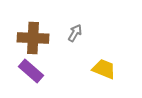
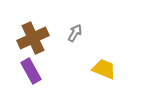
brown cross: rotated 28 degrees counterclockwise
purple rectangle: rotated 20 degrees clockwise
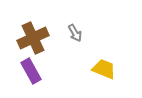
gray arrow: rotated 120 degrees clockwise
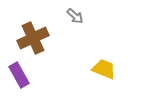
gray arrow: moved 17 px up; rotated 18 degrees counterclockwise
purple rectangle: moved 12 px left, 4 px down
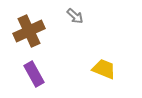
brown cross: moved 4 px left, 7 px up
purple rectangle: moved 15 px right, 1 px up
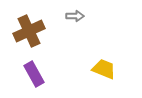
gray arrow: rotated 42 degrees counterclockwise
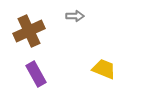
purple rectangle: moved 2 px right
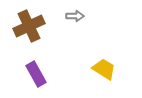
brown cross: moved 5 px up
yellow trapezoid: rotated 10 degrees clockwise
